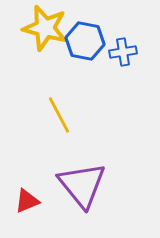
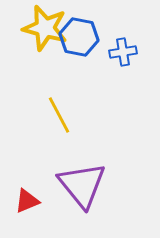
blue hexagon: moved 6 px left, 4 px up
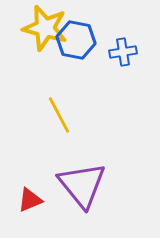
blue hexagon: moved 3 px left, 3 px down
red triangle: moved 3 px right, 1 px up
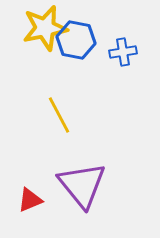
yellow star: rotated 27 degrees counterclockwise
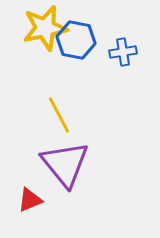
purple triangle: moved 17 px left, 21 px up
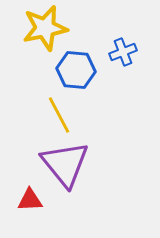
blue hexagon: moved 30 px down; rotated 6 degrees counterclockwise
blue cross: rotated 12 degrees counterclockwise
red triangle: rotated 20 degrees clockwise
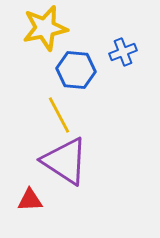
purple triangle: moved 3 px up; rotated 18 degrees counterclockwise
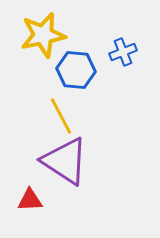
yellow star: moved 2 px left, 7 px down
yellow line: moved 2 px right, 1 px down
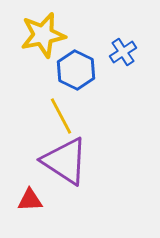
blue cross: rotated 12 degrees counterclockwise
blue hexagon: rotated 21 degrees clockwise
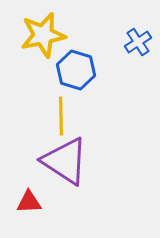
blue cross: moved 15 px right, 10 px up
blue hexagon: rotated 9 degrees counterclockwise
yellow line: rotated 27 degrees clockwise
red triangle: moved 1 px left, 2 px down
